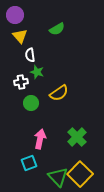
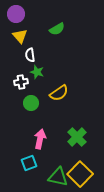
purple circle: moved 1 px right, 1 px up
green triangle: rotated 35 degrees counterclockwise
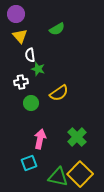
green star: moved 1 px right, 3 px up
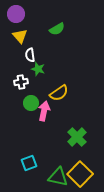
pink arrow: moved 4 px right, 28 px up
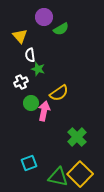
purple circle: moved 28 px right, 3 px down
green semicircle: moved 4 px right
white cross: rotated 16 degrees counterclockwise
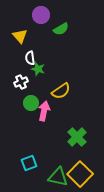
purple circle: moved 3 px left, 2 px up
white semicircle: moved 3 px down
yellow semicircle: moved 2 px right, 2 px up
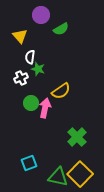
white semicircle: moved 1 px up; rotated 16 degrees clockwise
white cross: moved 4 px up
pink arrow: moved 1 px right, 3 px up
